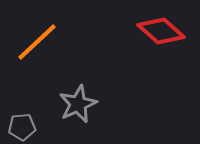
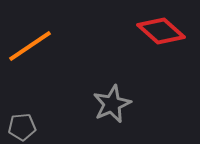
orange line: moved 7 px left, 4 px down; rotated 9 degrees clockwise
gray star: moved 34 px right
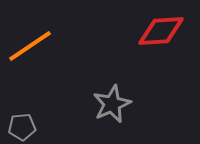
red diamond: rotated 45 degrees counterclockwise
